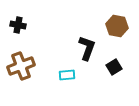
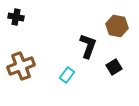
black cross: moved 2 px left, 8 px up
black L-shape: moved 1 px right, 2 px up
cyan rectangle: rotated 49 degrees counterclockwise
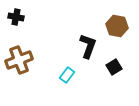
brown cross: moved 2 px left, 6 px up
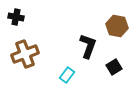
brown cross: moved 6 px right, 6 px up
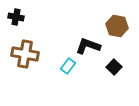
black L-shape: rotated 90 degrees counterclockwise
brown cross: rotated 32 degrees clockwise
black square: rotated 14 degrees counterclockwise
cyan rectangle: moved 1 px right, 9 px up
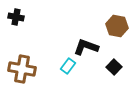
black L-shape: moved 2 px left, 1 px down
brown cross: moved 3 px left, 15 px down
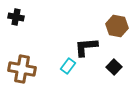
black L-shape: rotated 25 degrees counterclockwise
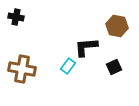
black square: rotated 21 degrees clockwise
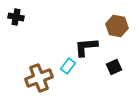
brown cross: moved 17 px right, 9 px down; rotated 32 degrees counterclockwise
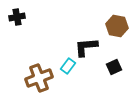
black cross: moved 1 px right; rotated 21 degrees counterclockwise
